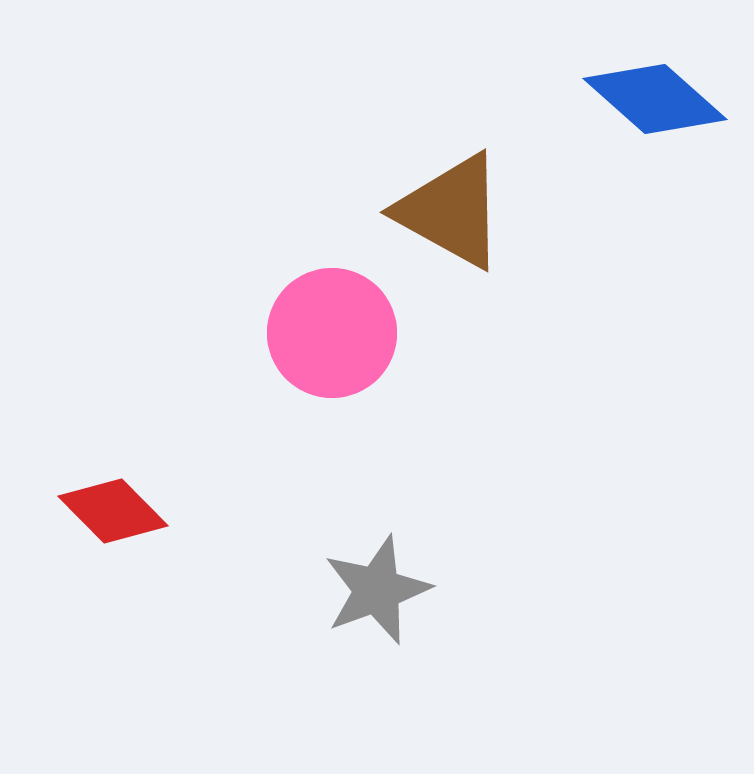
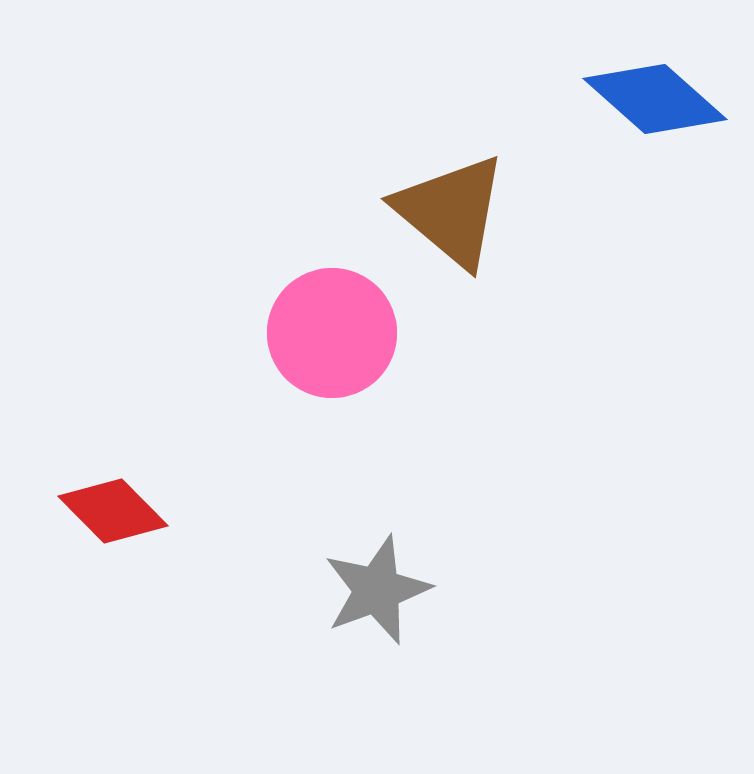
brown triangle: rotated 11 degrees clockwise
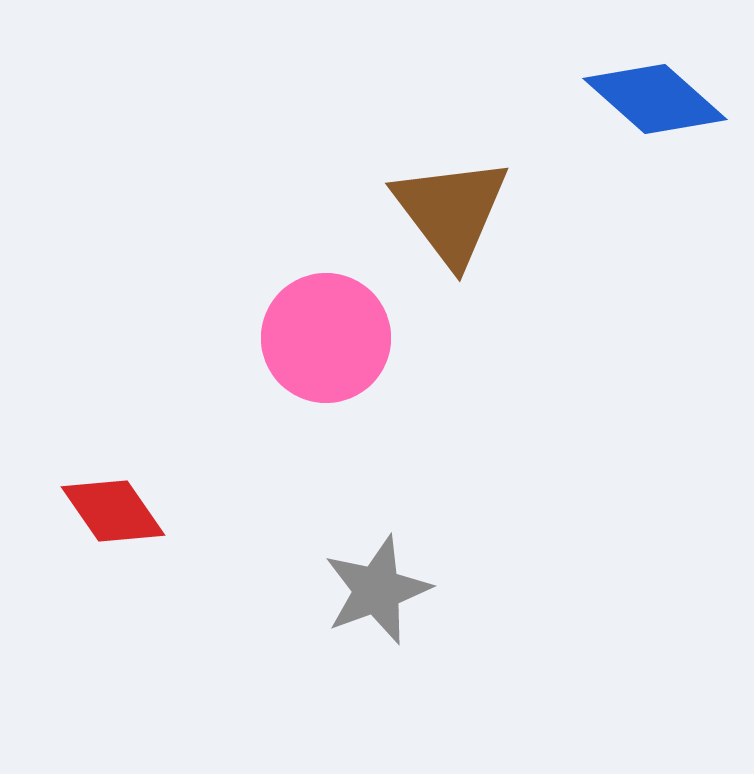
brown triangle: rotated 13 degrees clockwise
pink circle: moved 6 px left, 5 px down
red diamond: rotated 10 degrees clockwise
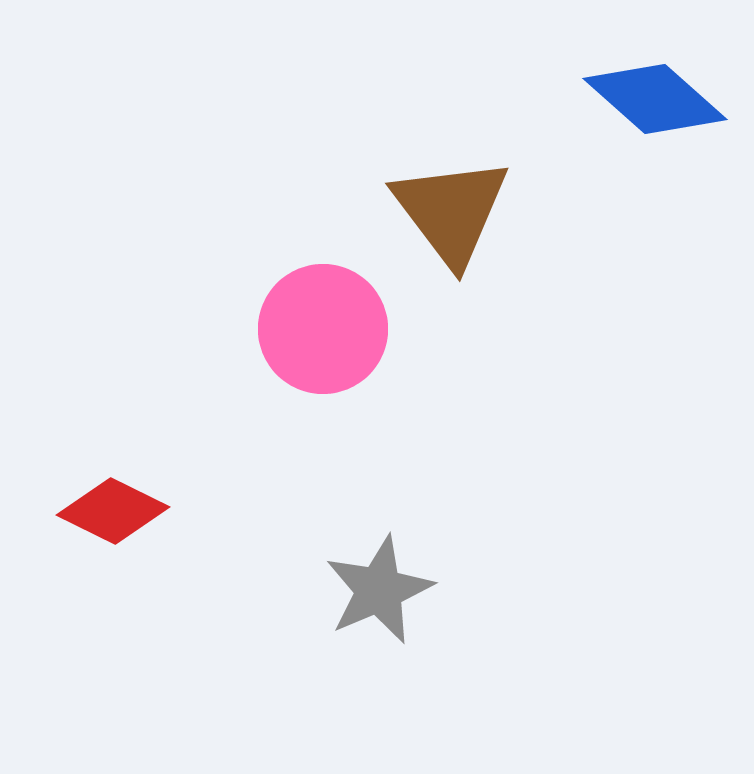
pink circle: moved 3 px left, 9 px up
red diamond: rotated 29 degrees counterclockwise
gray star: moved 2 px right; rotated 3 degrees counterclockwise
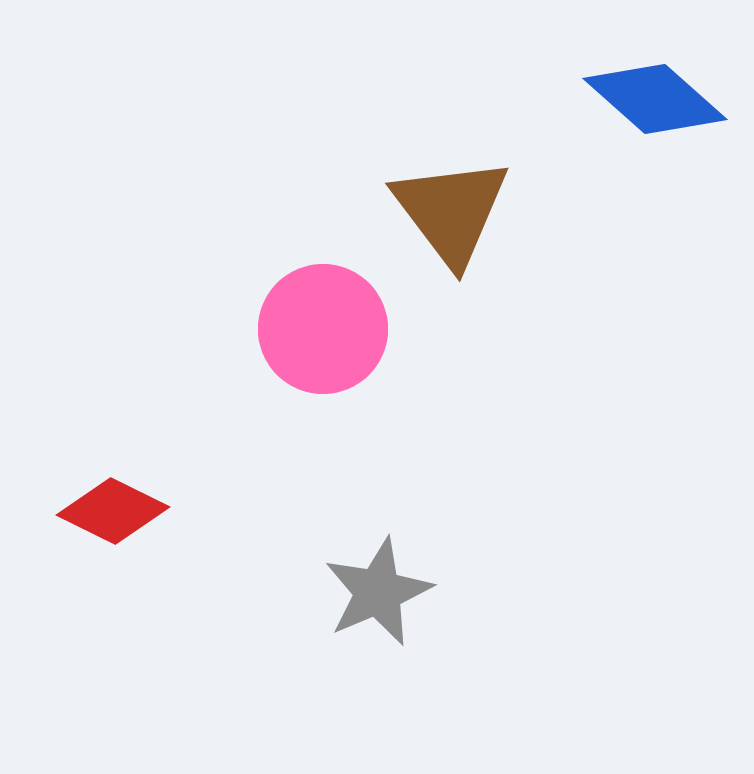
gray star: moved 1 px left, 2 px down
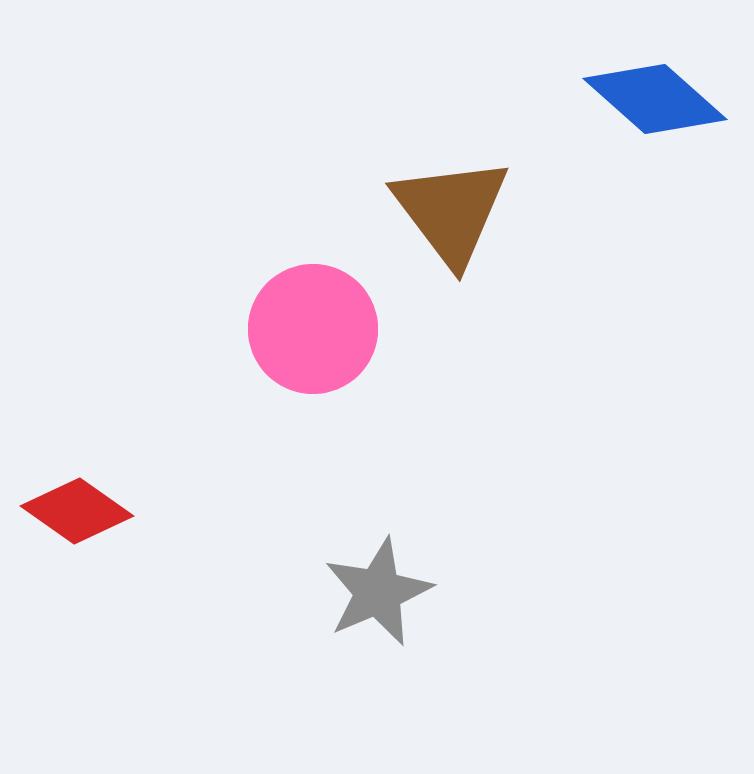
pink circle: moved 10 px left
red diamond: moved 36 px left; rotated 9 degrees clockwise
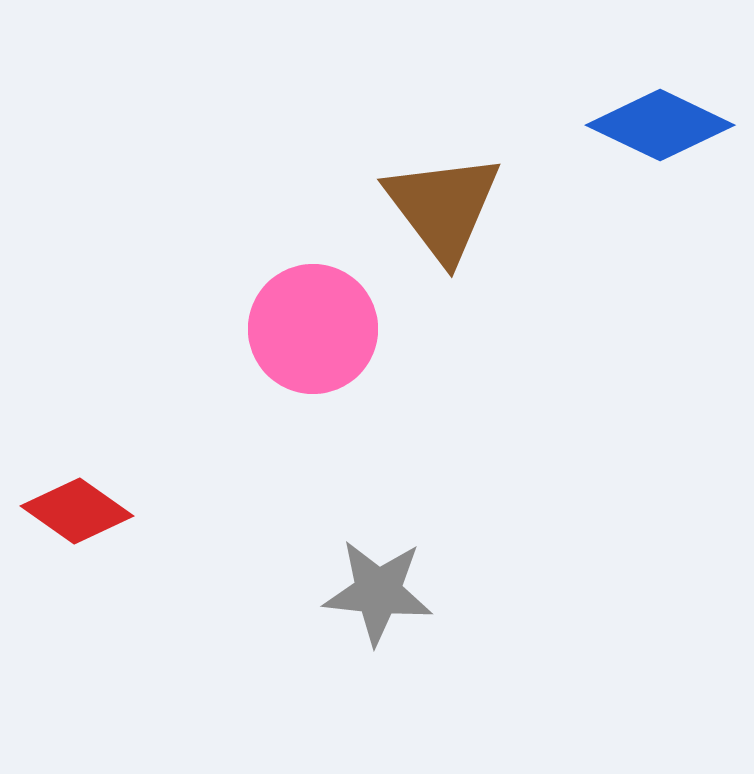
blue diamond: moved 5 px right, 26 px down; rotated 16 degrees counterclockwise
brown triangle: moved 8 px left, 4 px up
gray star: rotated 29 degrees clockwise
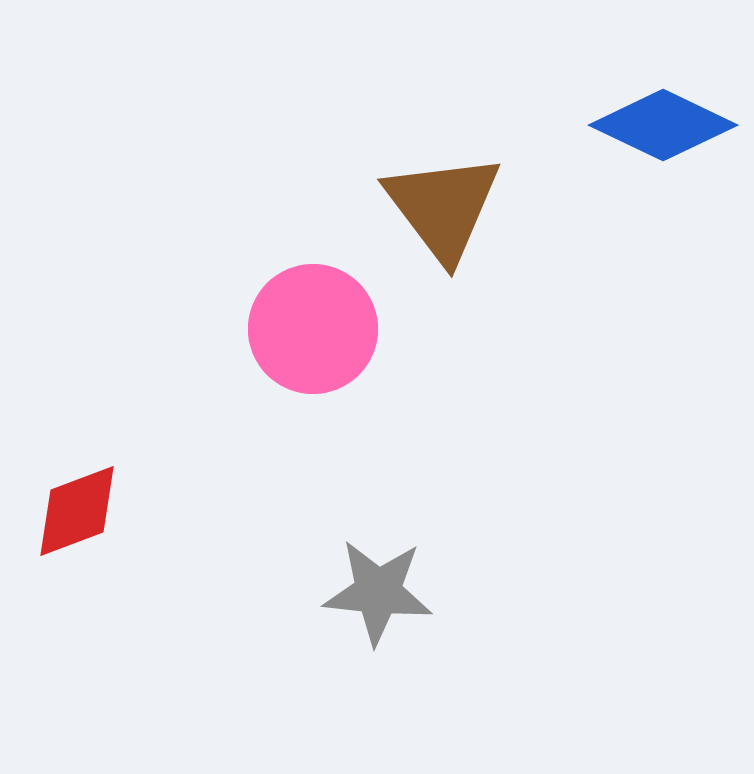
blue diamond: moved 3 px right
red diamond: rotated 56 degrees counterclockwise
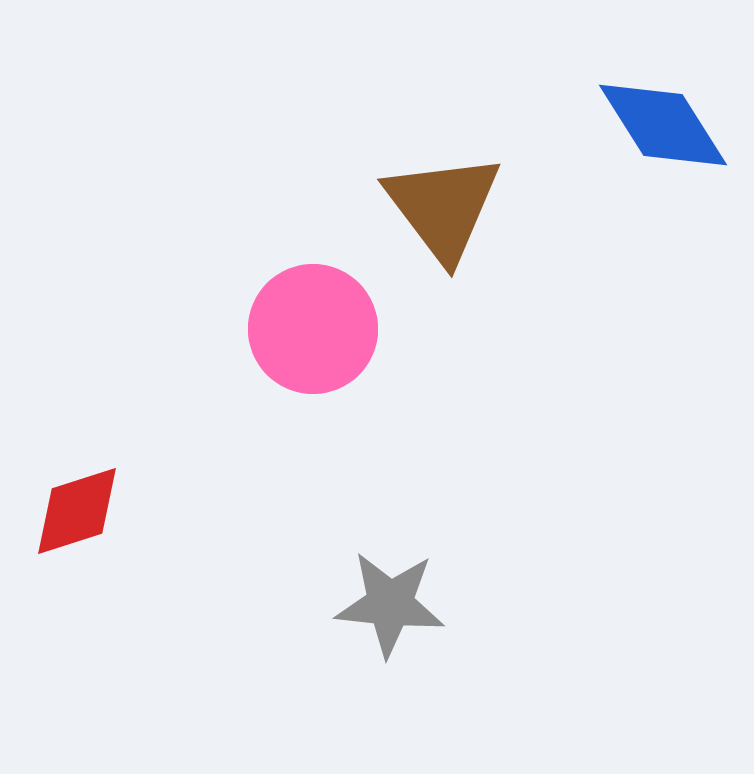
blue diamond: rotated 32 degrees clockwise
red diamond: rotated 3 degrees clockwise
gray star: moved 12 px right, 12 px down
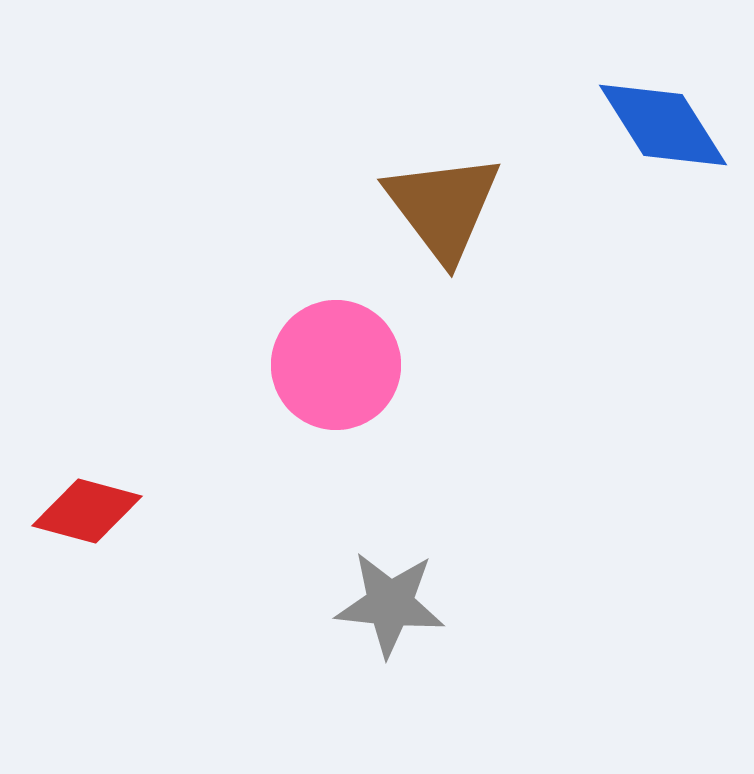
pink circle: moved 23 px right, 36 px down
red diamond: moved 10 px right; rotated 33 degrees clockwise
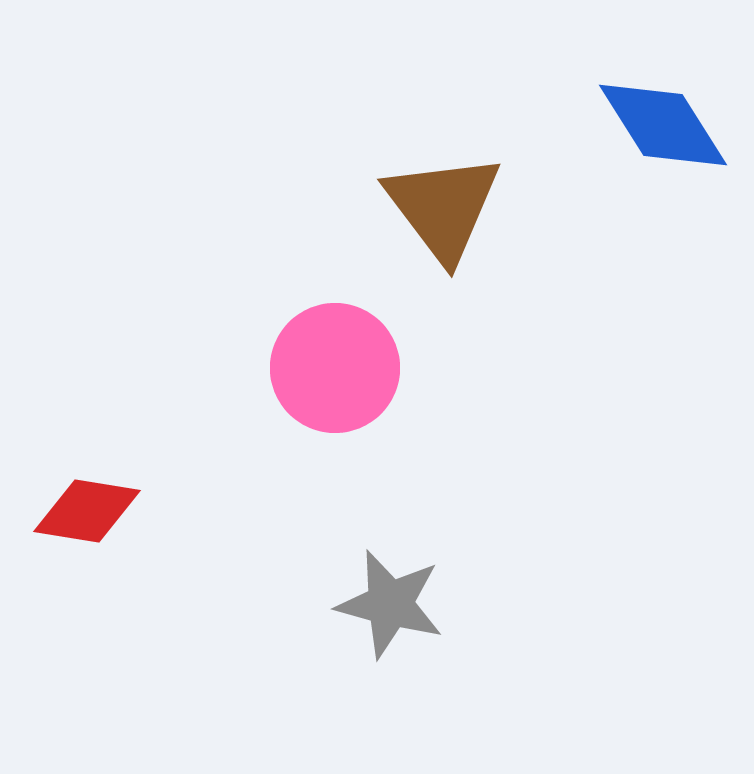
pink circle: moved 1 px left, 3 px down
red diamond: rotated 6 degrees counterclockwise
gray star: rotated 9 degrees clockwise
